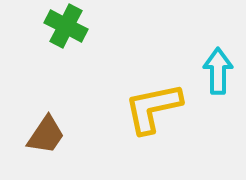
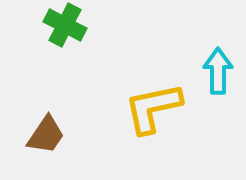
green cross: moved 1 px left, 1 px up
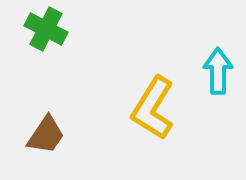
green cross: moved 19 px left, 4 px down
yellow L-shape: rotated 46 degrees counterclockwise
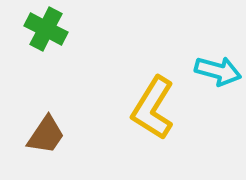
cyan arrow: rotated 105 degrees clockwise
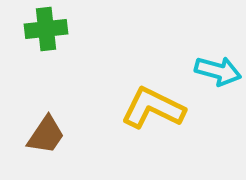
green cross: rotated 33 degrees counterclockwise
yellow L-shape: rotated 84 degrees clockwise
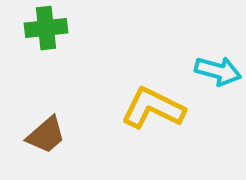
green cross: moved 1 px up
brown trapezoid: rotated 15 degrees clockwise
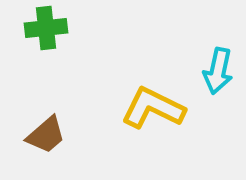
cyan arrow: rotated 87 degrees clockwise
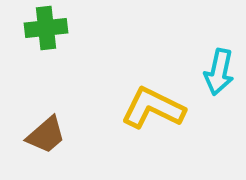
cyan arrow: moved 1 px right, 1 px down
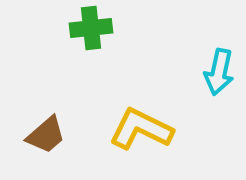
green cross: moved 45 px right
yellow L-shape: moved 12 px left, 21 px down
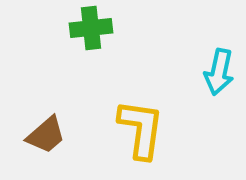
yellow L-shape: rotated 72 degrees clockwise
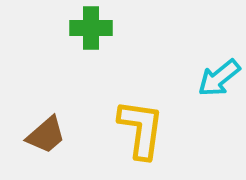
green cross: rotated 6 degrees clockwise
cyan arrow: moved 6 px down; rotated 39 degrees clockwise
